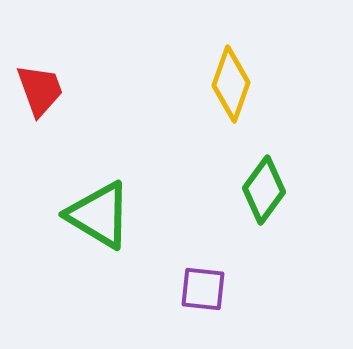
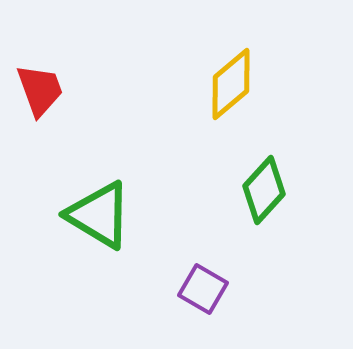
yellow diamond: rotated 30 degrees clockwise
green diamond: rotated 6 degrees clockwise
purple square: rotated 24 degrees clockwise
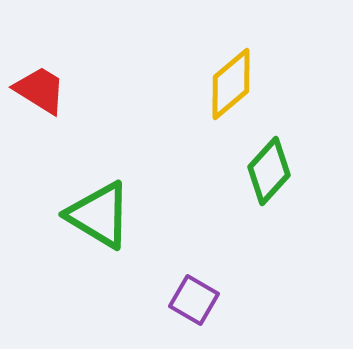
red trapezoid: rotated 38 degrees counterclockwise
green diamond: moved 5 px right, 19 px up
purple square: moved 9 px left, 11 px down
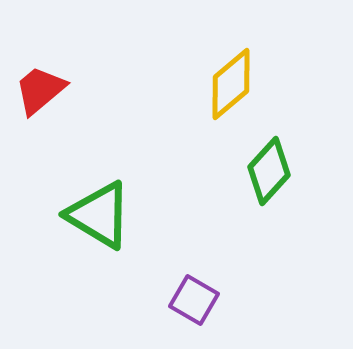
red trapezoid: rotated 72 degrees counterclockwise
